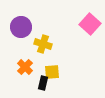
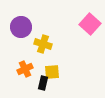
orange cross: moved 2 px down; rotated 21 degrees clockwise
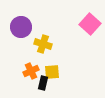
orange cross: moved 6 px right, 2 px down
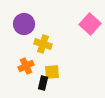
purple circle: moved 3 px right, 3 px up
orange cross: moved 5 px left, 5 px up
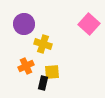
pink square: moved 1 px left
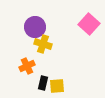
purple circle: moved 11 px right, 3 px down
orange cross: moved 1 px right
yellow square: moved 5 px right, 14 px down
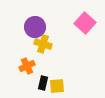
pink square: moved 4 px left, 1 px up
